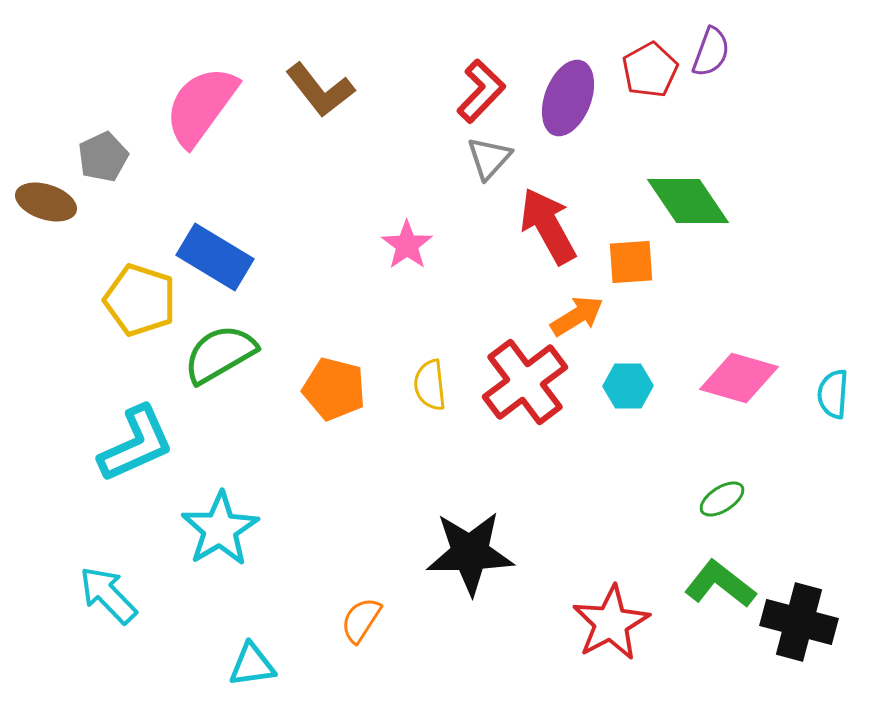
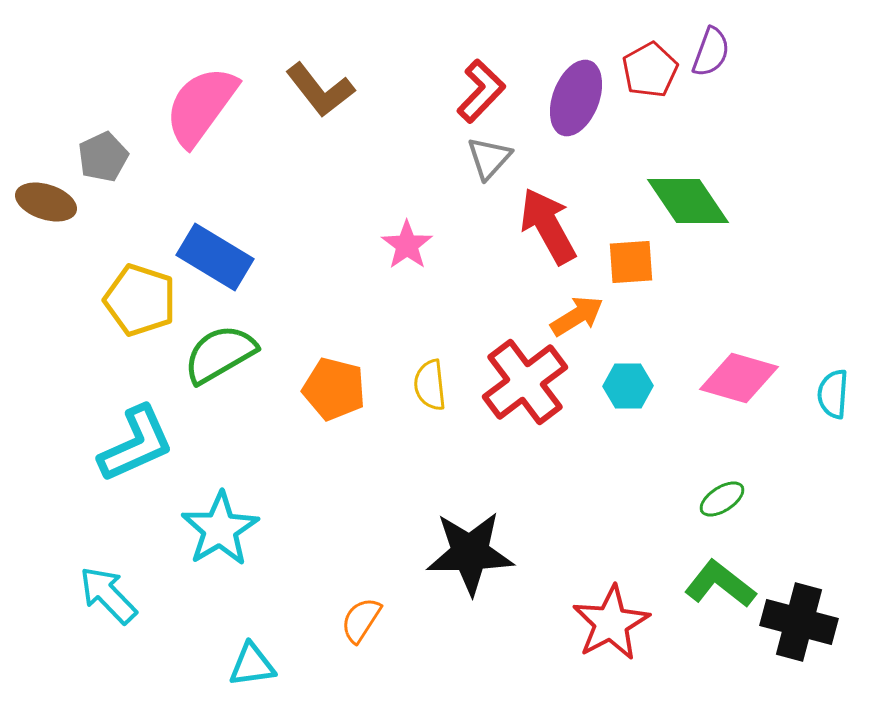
purple ellipse: moved 8 px right
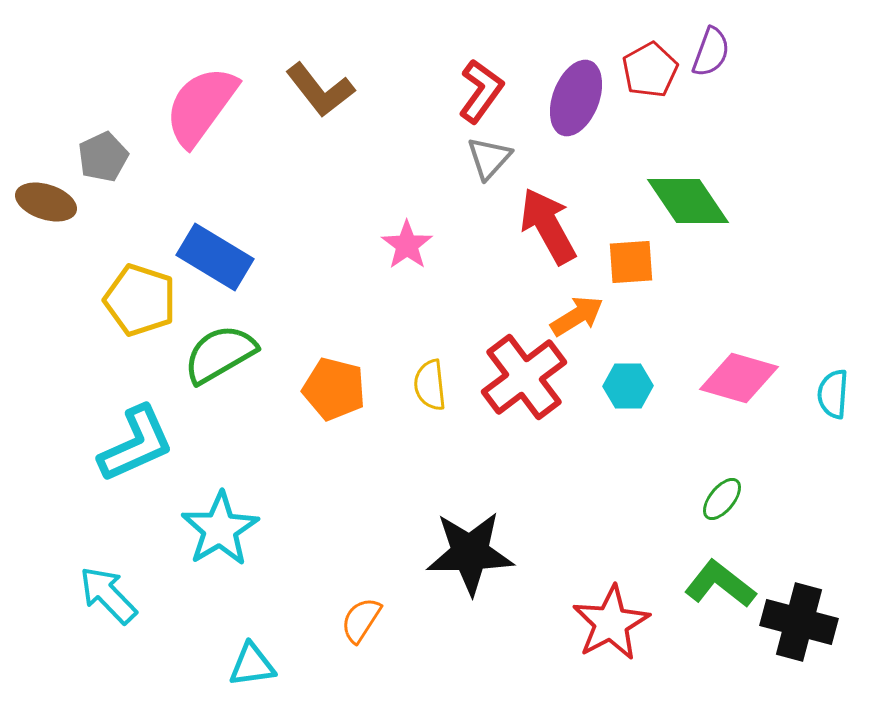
red L-shape: rotated 8 degrees counterclockwise
red cross: moved 1 px left, 5 px up
green ellipse: rotated 18 degrees counterclockwise
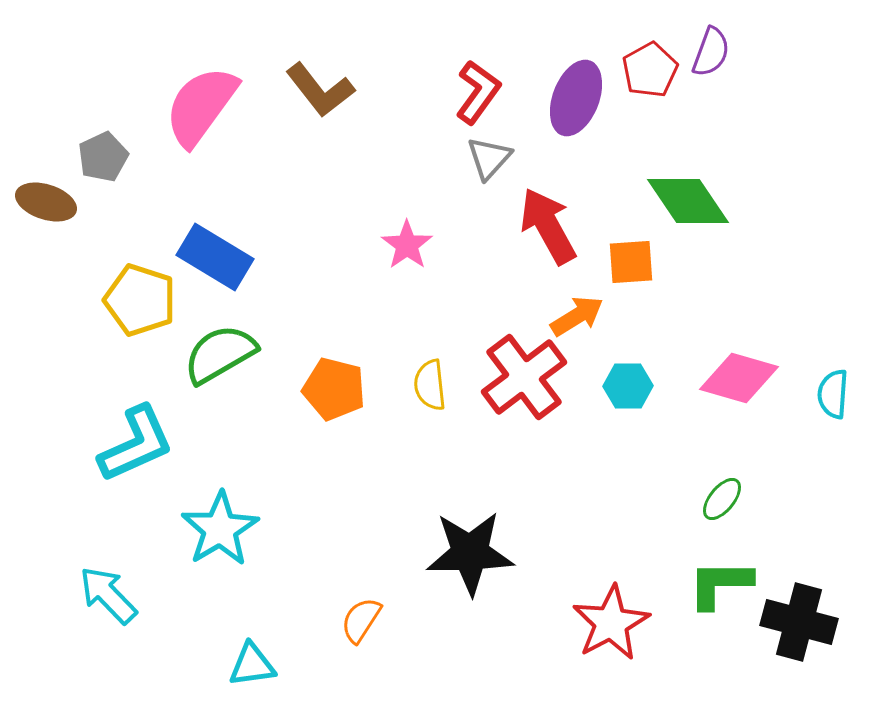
red L-shape: moved 3 px left, 1 px down
green L-shape: rotated 38 degrees counterclockwise
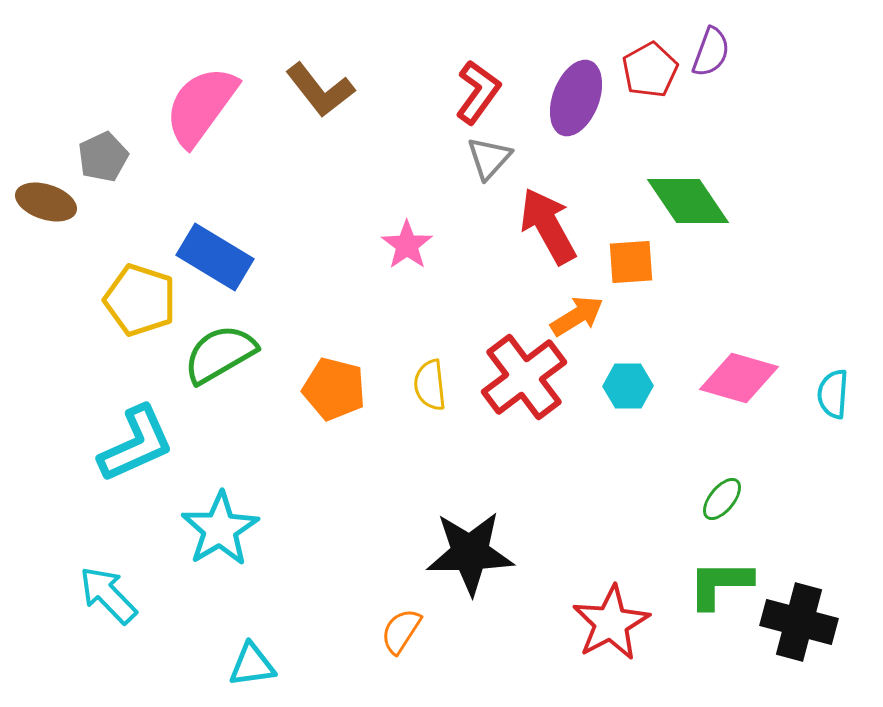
orange semicircle: moved 40 px right, 11 px down
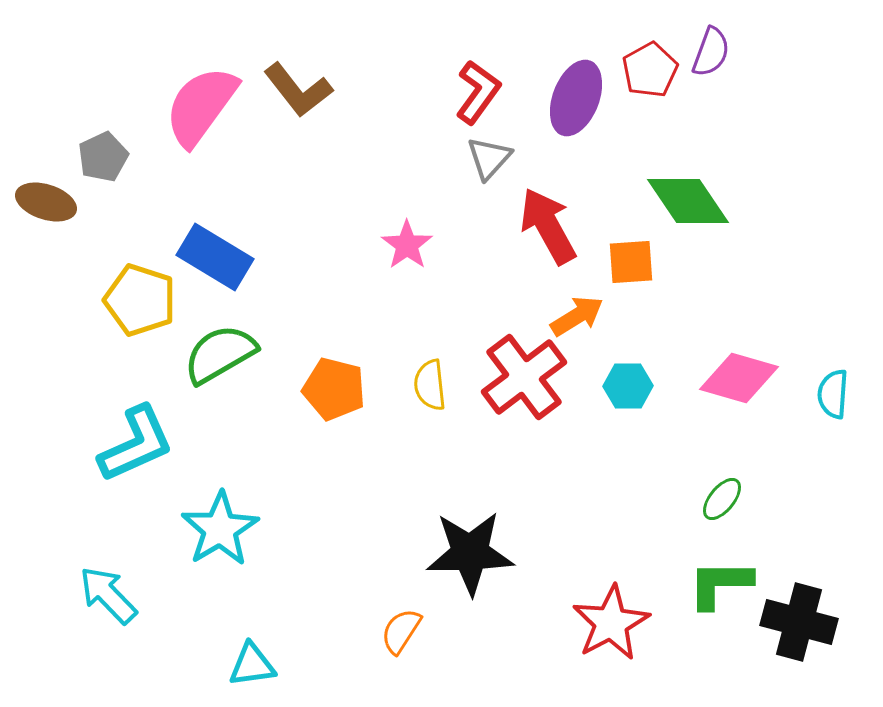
brown L-shape: moved 22 px left
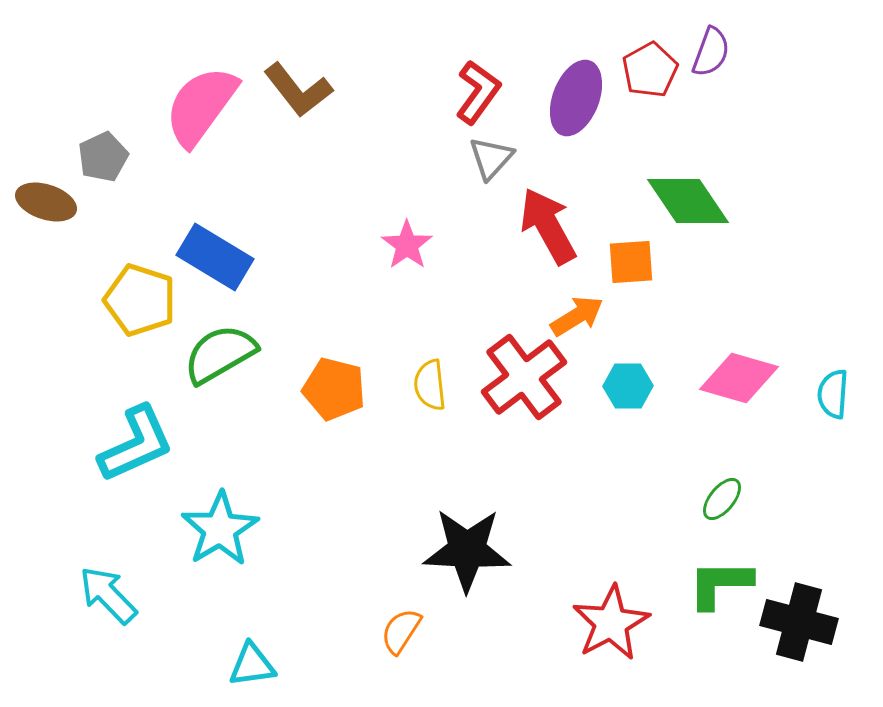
gray triangle: moved 2 px right
black star: moved 3 px left, 3 px up; rotated 4 degrees clockwise
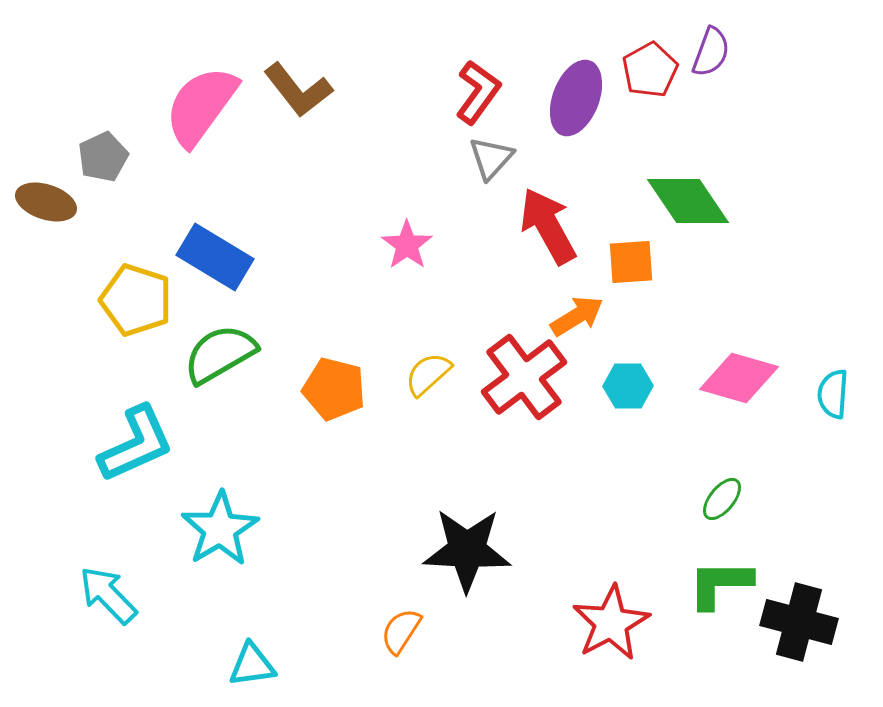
yellow pentagon: moved 4 px left
yellow semicircle: moved 2 px left, 11 px up; rotated 54 degrees clockwise
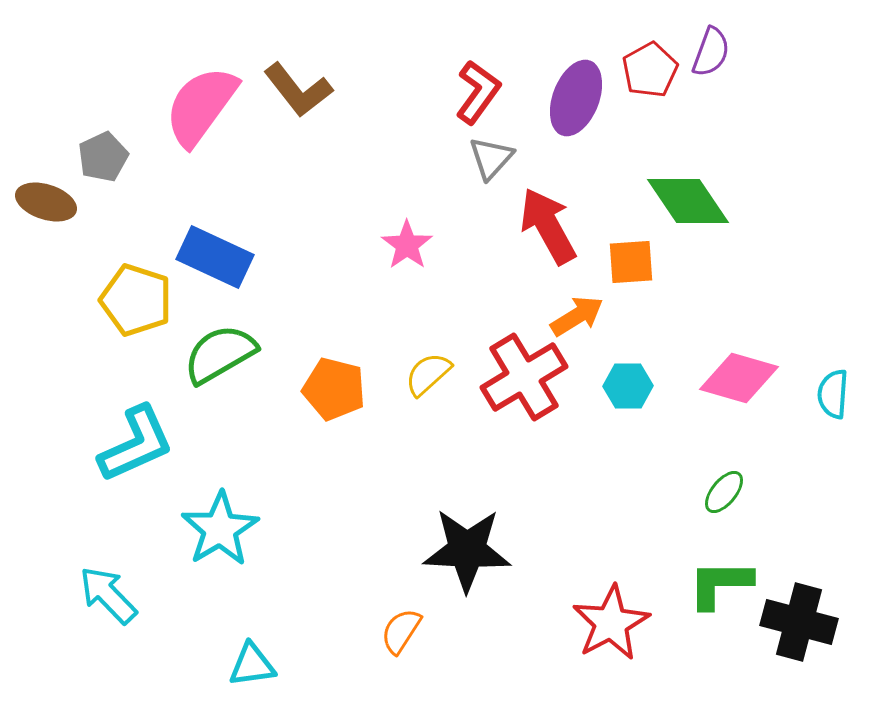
blue rectangle: rotated 6 degrees counterclockwise
red cross: rotated 6 degrees clockwise
green ellipse: moved 2 px right, 7 px up
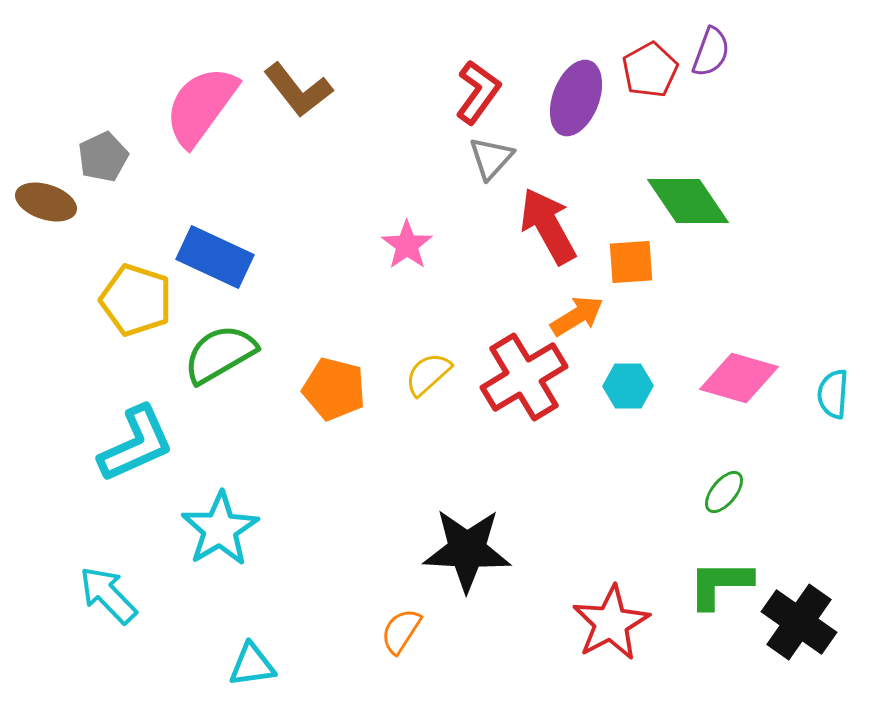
black cross: rotated 20 degrees clockwise
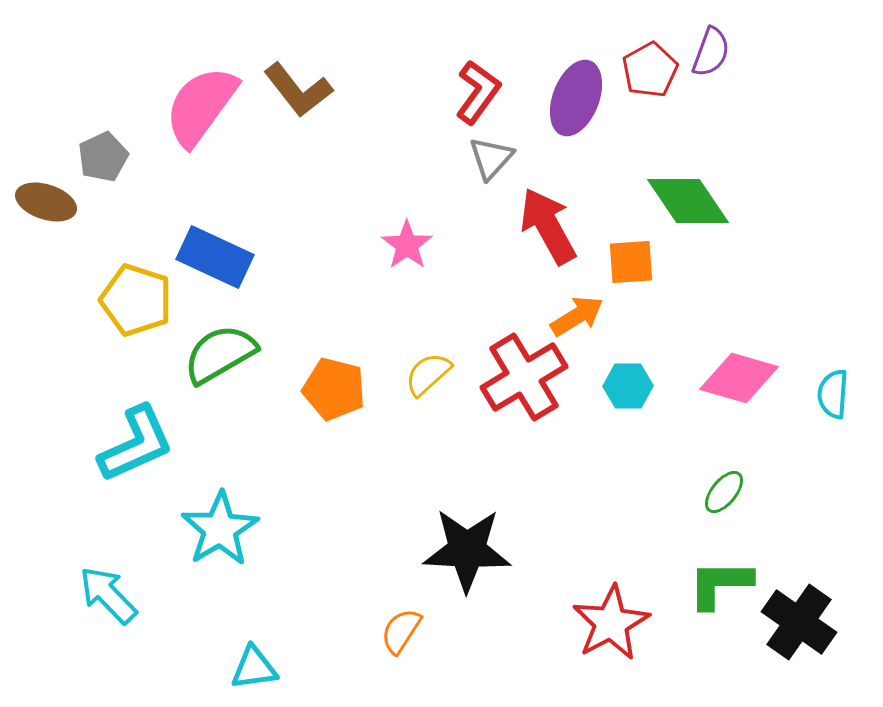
cyan triangle: moved 2 px right, 3 px down
